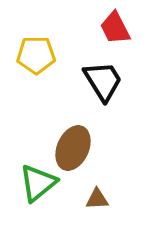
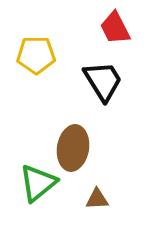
brown ellipse: rotated 15 degrees counterclockwise
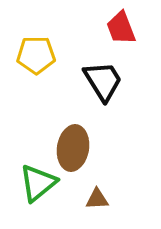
red trapezoid: moved 6 px right; rotated 6 degrees clockwise
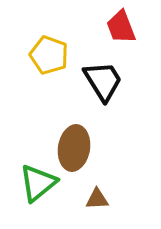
red trapezoid: moved 1 px up
yellow pentagon: moved 13 px right; rotated 21 degrees clockwise
brown ellipse: moved 1 px right
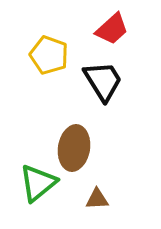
red trapezoid: moved 9 px left, 2 px down; rotated 111 degrees counterclockwise
